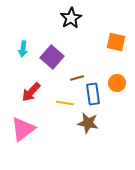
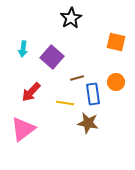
orange circle: moved 1 px left, 1 px up
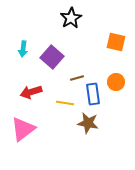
red arrow: rotated 30 degrees clockwise
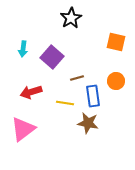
orange circle: moved 1 px up
blue rectangle: moved 2 px down
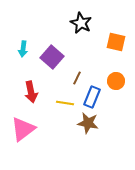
black star: moved 10 px right, 5 px down; rotated 15 degrees counterclockwise
brown line: rotated 48 degrees counterclockwise
red arrow: rotated 85 degrees counterclockwise
blue rectangle: moved 1 px left, 1 px down; rotated 30 degrees clockwise
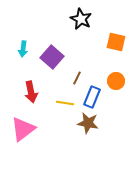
black star: moved 4 px up
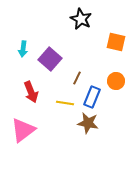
purple square: moved 2 px left, 2 px down
red arrow: rotated 10 degrees counterclockwise
pink triangle: moved 1 px down
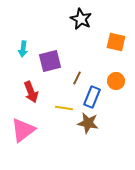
purple square: moved 2 px down; rotated 35 degrees clockwise
yellow line: moved 1 px left, 5 px down
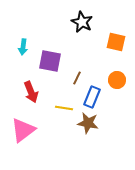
black star: moved 1 px right, 3 px down
cyan arrow: moved 2 px up
purple square: rotated 25 degrees clockwise
orange circle: moved 1 px right, 1 px up
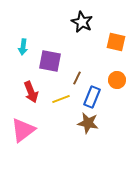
yellow line: moved 3 px left, 9 px up; rotated 30 degrees counterclockwise
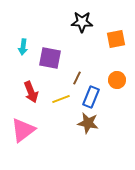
black star: rotated 25 degrees counterclockwise
orange square: moved 3 px up; rotated 24 degrees counterclockwise
purple square: moved 3 px up
blue rectangle: moved 1 px left
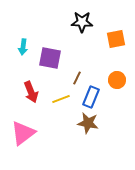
pink triangle: moved 3 px down
